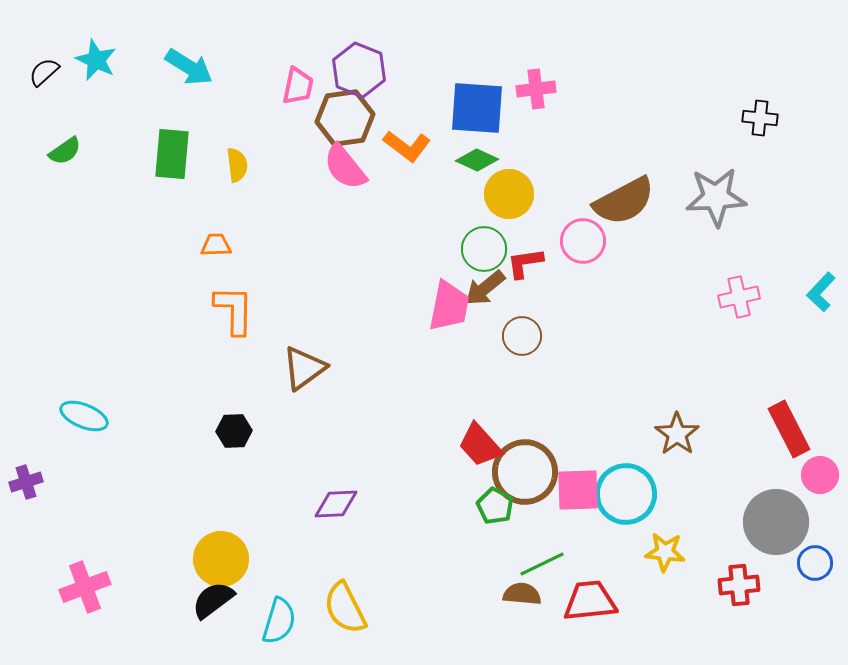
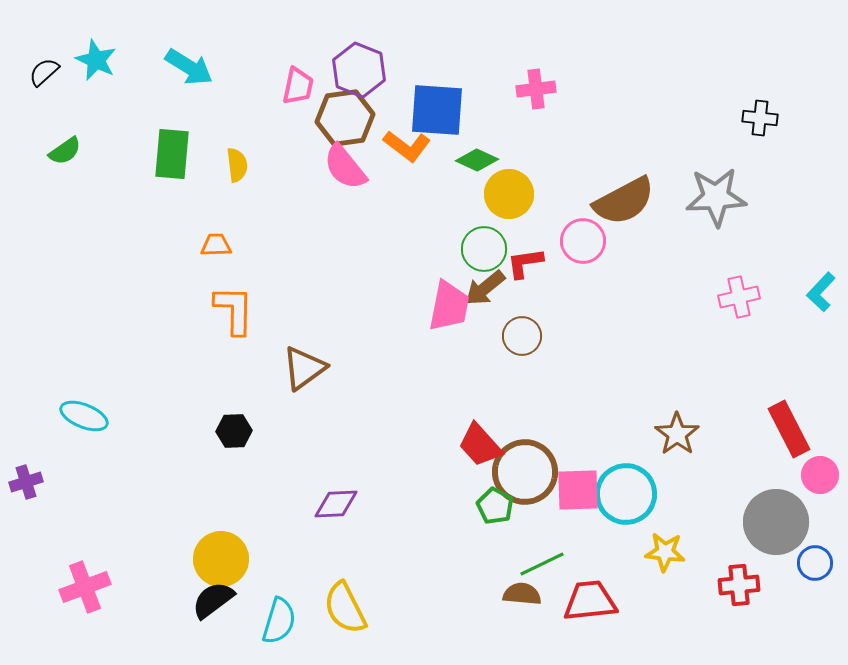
blue square at (477, 108): moved 40 px left, 2 px down
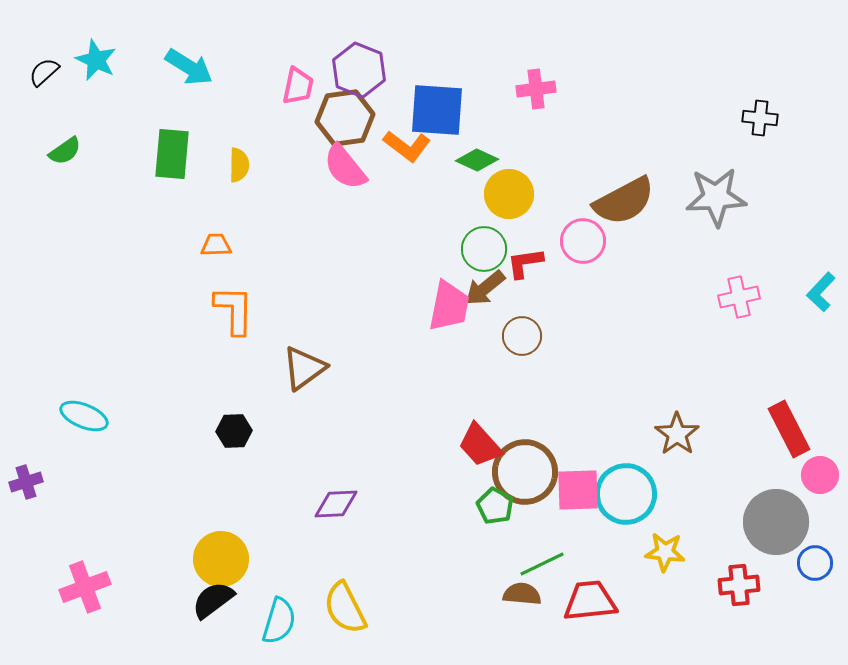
yellow semicircle at (237, 165): moved 2 px right; rotated 8 degrees clockwise
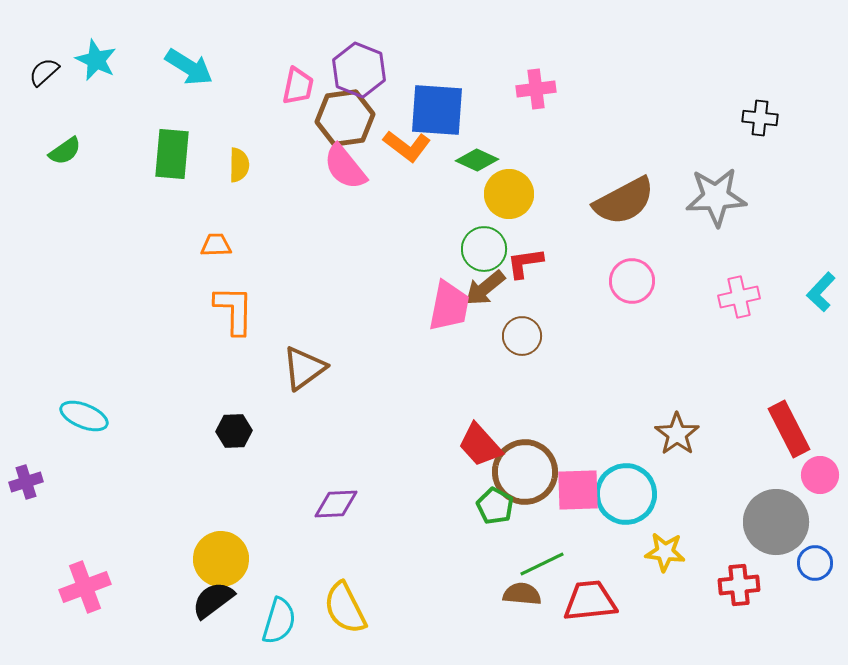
pink circle at (583, 241): moved 49 px right, 40 px down
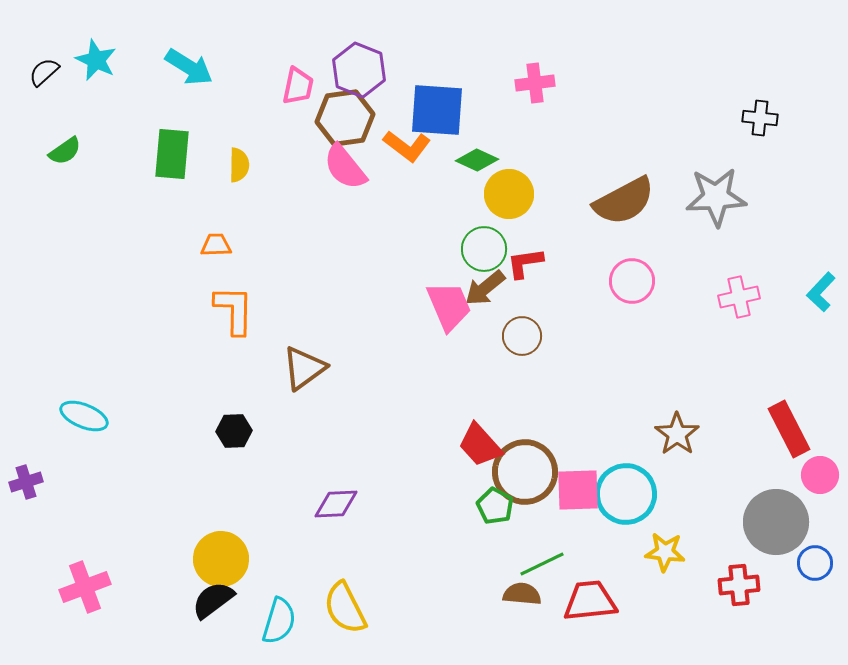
pink cross at (536, 89): moved 1 px left, 6 px up
pink trapezoid at (449, 306): rotated 34 degrees counterclockwise
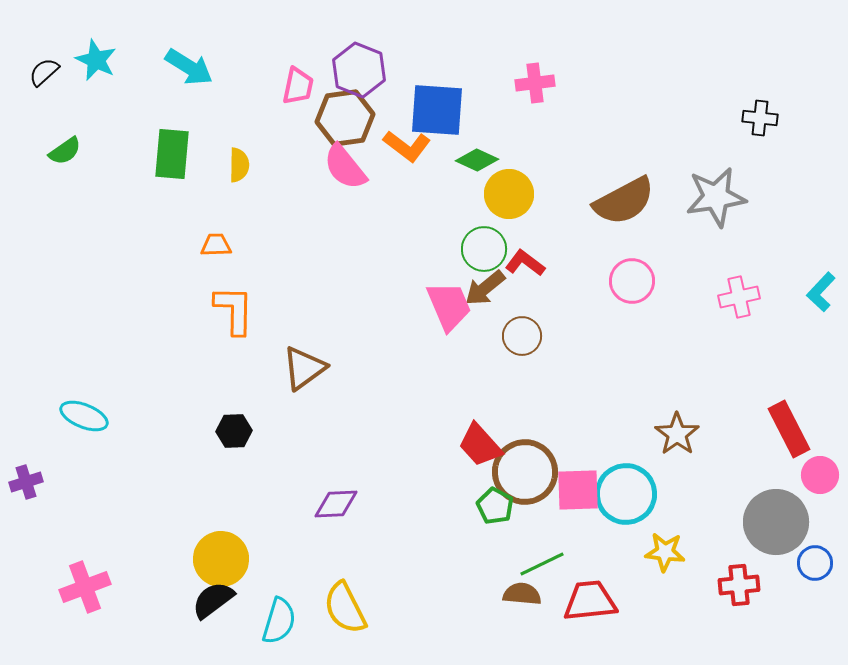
gray star at (716, 197): rotated 6 degrees counterclockwise
red L-shape at (525, 263): rotated 45 degrees clockwise
